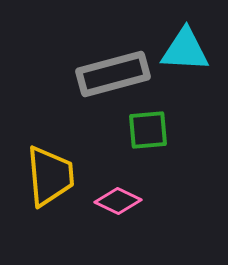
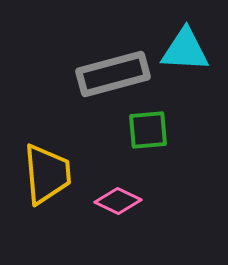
yellow trapezoid: moved 3 px left, 2 px up
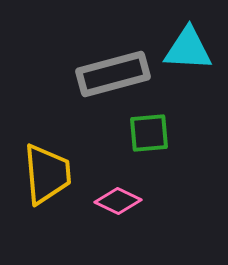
cyan triangle: moved 3 px right, 1 px up
green square: moved 1 px right, 3 px down
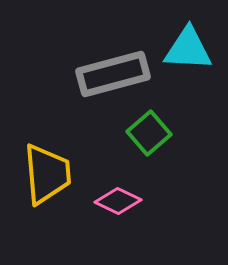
green square: rotated 36 degrees counterclockwise
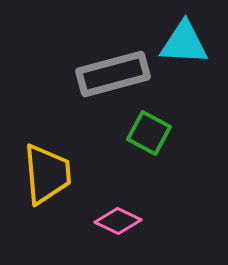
cyan triangle: moved 4 px left, 6 px up
green square: rotated 21 degrees counterclockwise
pink diamond: moved 20 px down
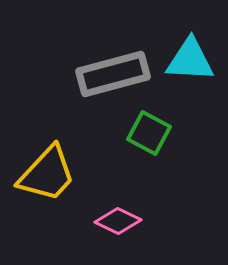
cyan triangle: moved 6 px right, 17 px down
yellow trapezoid: rotated 48 degrees clockwise
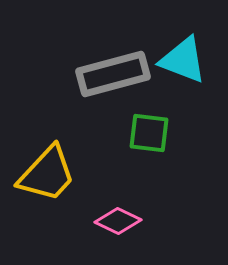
cyan triangle: moved 7 px left; rotated 18 degrees clockwise
green square: rotated 21 degrees counterclockwise
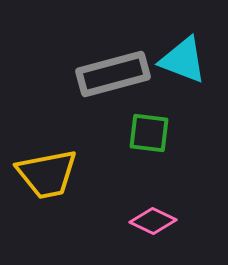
yellow trapezoid: rotated 36 degrees clockwise
pink diamond: moved 35 px right
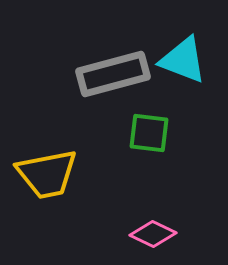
pink diamond: moved 13 px down
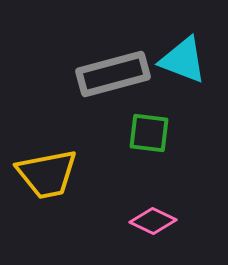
pink diamond: moved 13 px up
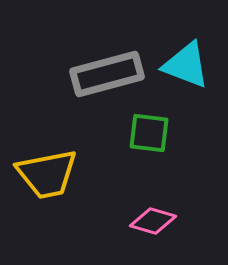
cyan triangle: moved 3 px right, 5 px down
gray rectangle: moved 6 px left
pink diamond: rotated 9 degrees counterclockwise
